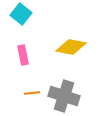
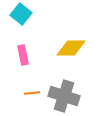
yellow diamond: moved 1 px down; rotated 12 degrees counterclockwise
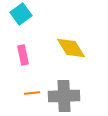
cyan square: rotated 15 degrees clockwise
yellow diamond: rotated 60 degrees clockwise
gray cross: rotated 20 degrees counterclockwise
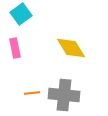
pink rectangle: moved 8 px left, 7 px up
gray cross: moved 1 px up; rotated 8 degrees clockwise
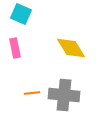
cyan square: rotated 30 degrees counterclockwise
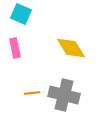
gray cross: rotated 8 degrees clockwise
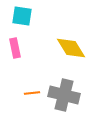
cyan square: moved 1 px right, 2 px down; rotated 15 degrees counterclockwise
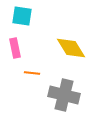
orange line: moved 20 px up; rotated 14 degrees clockwise
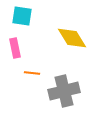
yellow diamond: moved 1 px right, 10 px up
gray cross: moved 4 px up; rotated 28 degrees counterclockwise
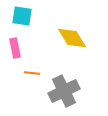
gray cross: rotated 12 degrees counterclockwise
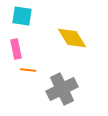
pink rectangle: moved 1 px right, 1 px down
orange line: moved 4 px left, 3 px up
gray cross: moved 2 px left, 2 px up
